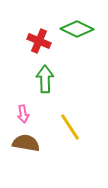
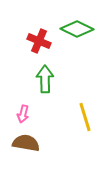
pink arrow: rotated 24 degrees clockwise
yellow line: moved 15 px right, 10 px up; rotated 16 degrees clockwise
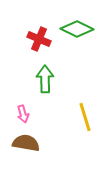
red cross: moved 2 px up
pink arrow: rotated 30 degrees counterclockwise
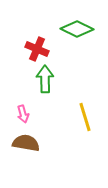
red cross: moved 2 px left, 10 px down
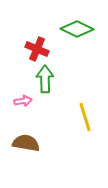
pink arrow: moved 13 px up; rotated 84 degrees counterclockwise
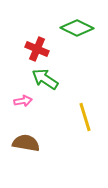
green diamond: moved 1 px up
green arrow: rotated 56 degrees counterclockwise
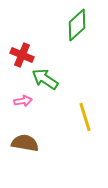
green diamond: moved 3 px up; rotated 68 degrees counterclockwise
red cross: moved 15 px left, 6 px down
brown semicircle: moved 1 px left
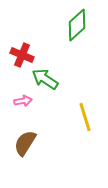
brown semicircle: rotated 68 degrees counterclockwise
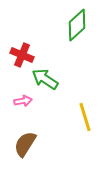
brown semicircle: moved 1 px down
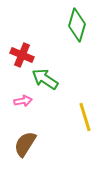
green diamond: rotated 32 degrees counterclockwise
